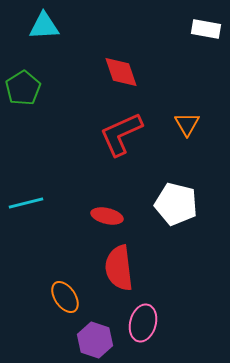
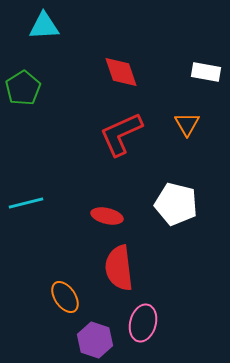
white rectangle: moved 43 px down
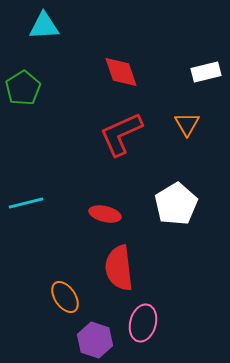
white rectangle: rotated 24 degrees counterclockwise
white pentagon: rotated 27 degrees clockwise
red ellipse: moved 2 px left, 2 px up
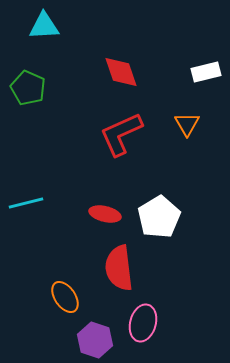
green pentagon: moved 5 px right; rotated 16 degrees counterclockwise
white pentagon: moved 17 px left, 13 px down
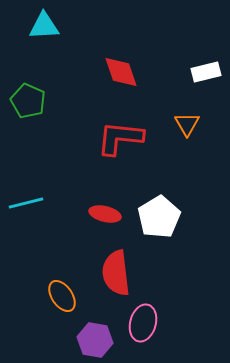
green pentagon: moved 13 px down
red L-shape: moved 1 px left, 4 px down; rotated 30 degrees clockwise
red semicircle: moved 3 px left, 5 px down
orange ellipse: moved 3 px left, 1 px up
purple hexagon: rotated 8 degrees counterclockwise
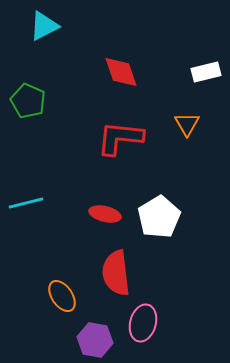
cyan triangle: rotated 24 degrees counterclockwise
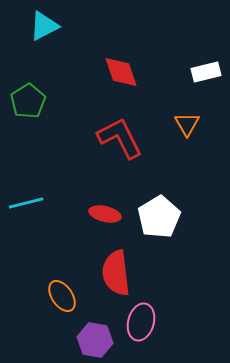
green pentagon: rotated 16 degrees clockwise
red L-shape: rotated 57 degrees clockwise
pink ellipse: moved 2 px left, 1 px up
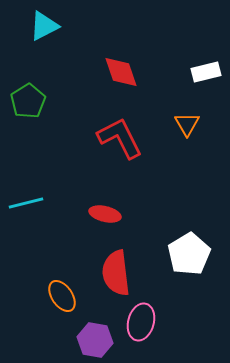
white pentagon: moved 30 px right, 37 px down
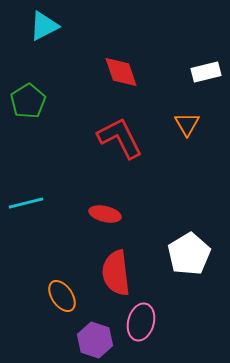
purple hexagon: rotated 8 degrees clockwise
